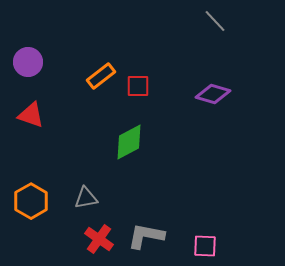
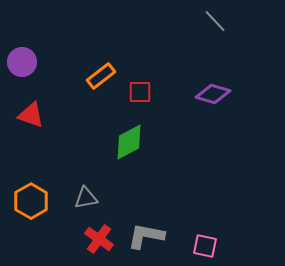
purple circle: moved 6 px left
red square: moved 2 px right, 6 px down
pink square: rotated 10 degrees clockwise
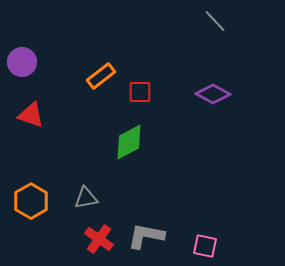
purple diamond: rotated 12 degrees clockwise
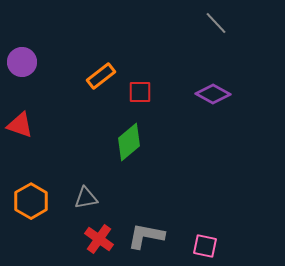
gray line: moved 1 px right, 2 px down
red triangle: moved 11 px left, 10 px down
green diamond: rotated 12 degrees counterclockwise
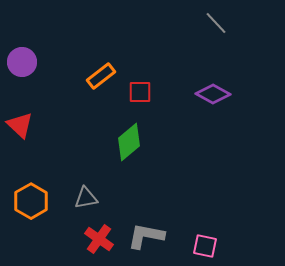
red triangle: rotated 24 degrees clockwise
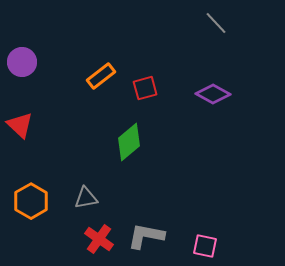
red square: moved 5 px right, 4 px up; rotated 15 degrees counterclockwise
